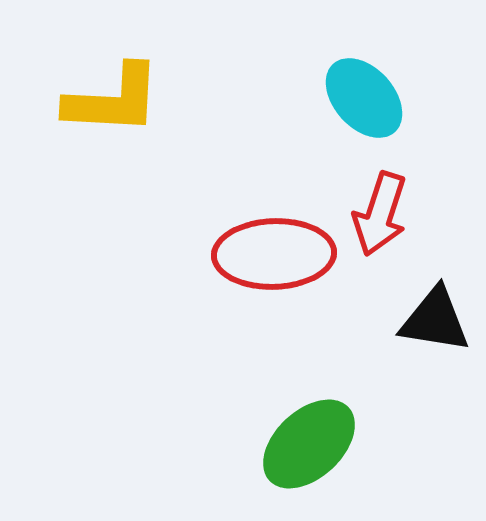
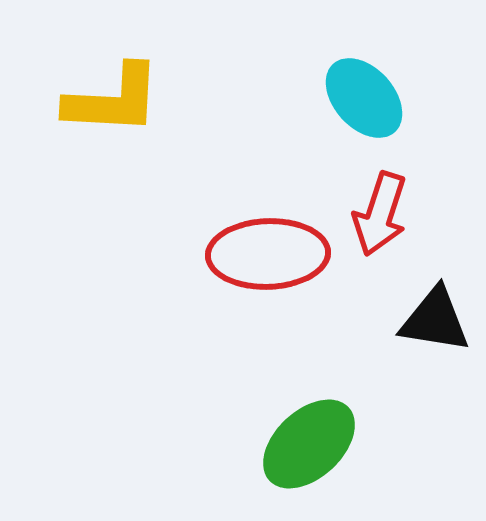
red ellipse: moved 6 px left
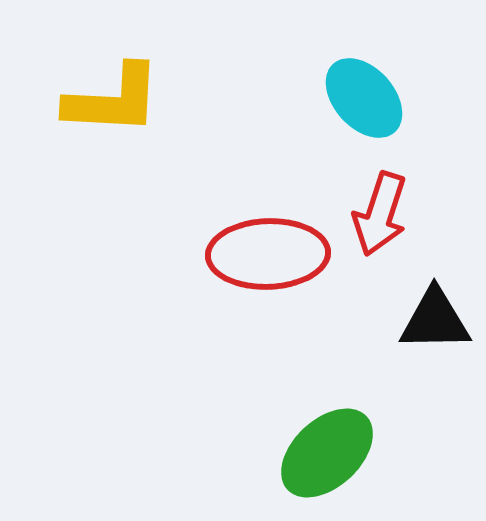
black triangle: rotated 10 degrees counterclockwise
green ellipse: moved 18 px right, 9 px down
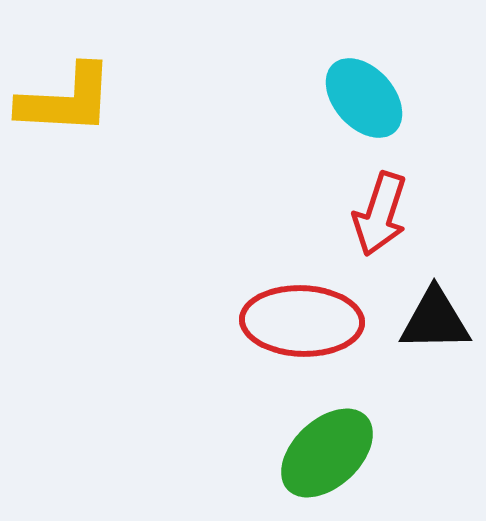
yellow L-shape: moved 47 px left
red ellipse: moved 34 px right, 67 px down; rotated 4 degrees clockwise
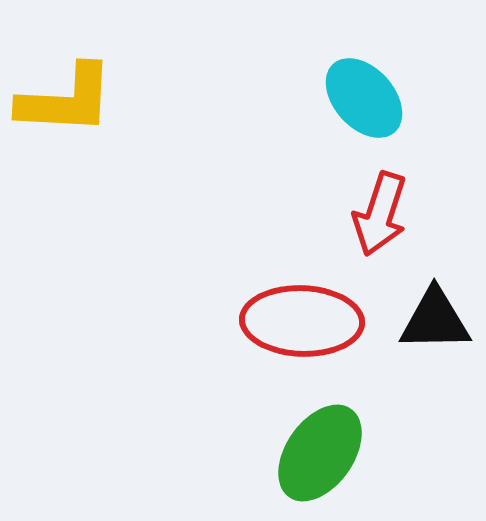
green ellipse: moved 7 px left; rotated 12 degrees counterclockwise
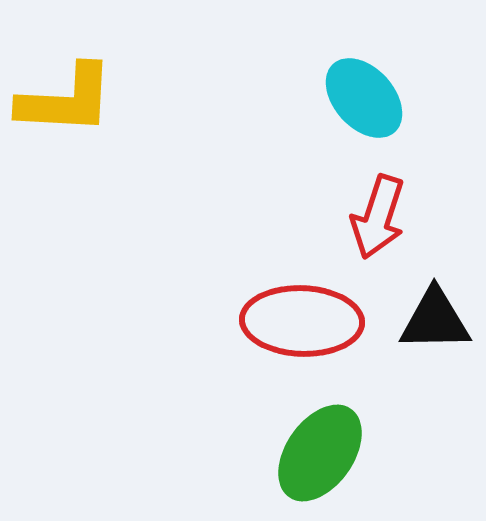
red arrow: moved 2 px left, 3 px down
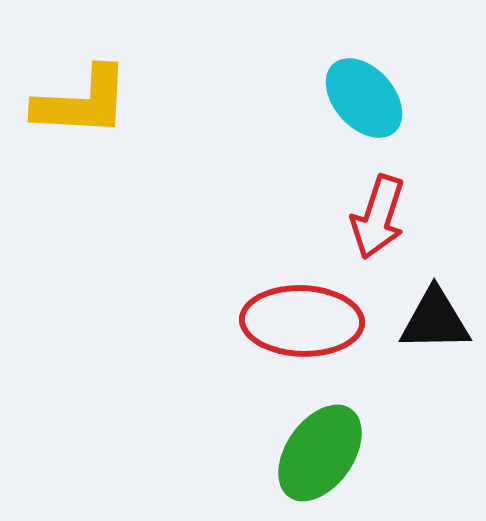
yellow L-shape: moved 16 px right, 2 px down
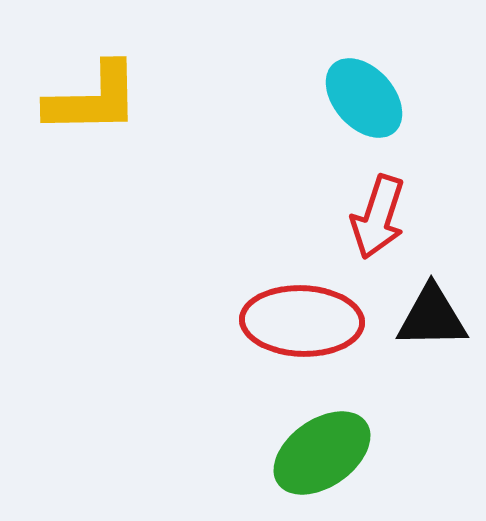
yellow L-shape: moved 11 px right, 3 px up; rotated 4 degrees counterclockwise
black triangle: moved 3 px left, 3 px up
green ellipse: moved 2 px right; rotated 20 degrees clockwise
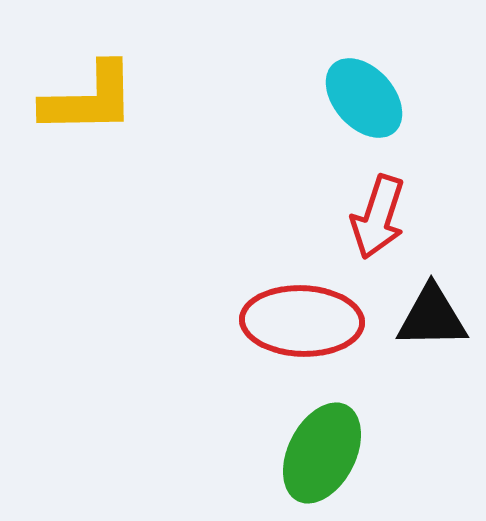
yellow L-shape: moved 4 px left
green ellipse: rotated 28 degrees counterclockwise
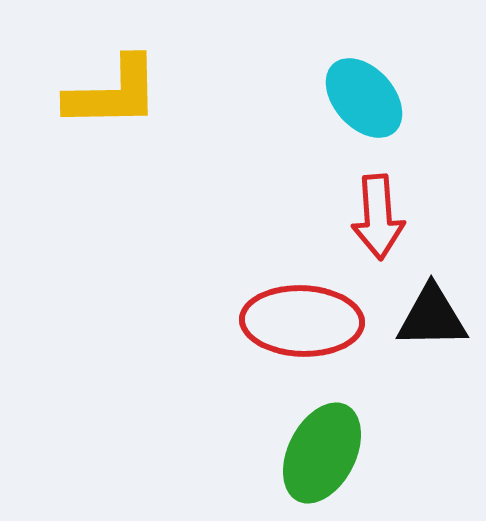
yellow L-shape: moved 24 px right, 6 px up
red arrow: rotated 22 degrees counterclockwise
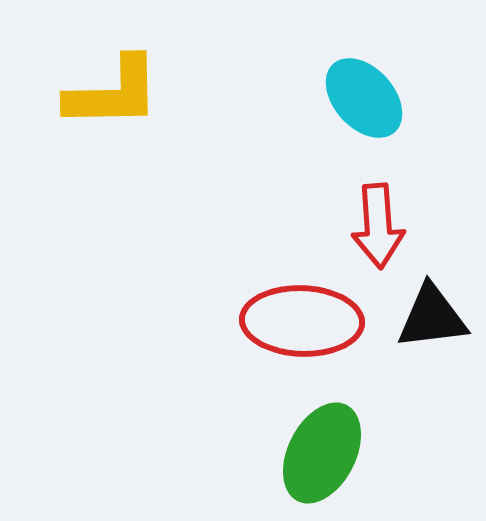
red arrow: moved 9 px down
black triangle: rotated 6 degrees counterclockwise
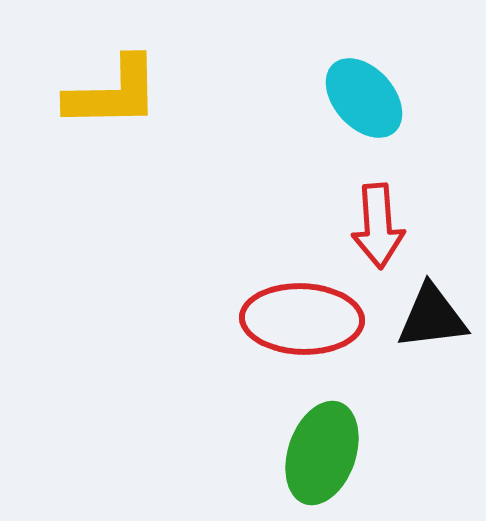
red ellipse: moved 2 px up
green ellipse: rotated 8 degrees counterclockwise
